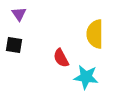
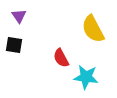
purple triangle: moved 2 px down
yellow semicircle: moved 2 px left, 5 px up; rotated 28 degrees counterclockwise
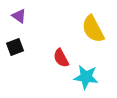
purple triangle: rotated 21 degrees counterclockwise
black square: moved 1 px right, 2 px down; rotated 30 degrees counterclockwise
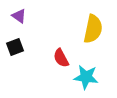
yellow semicircle: rotated 140 degrees counterclockwise
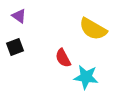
yellow semicircle: rotated 108 degrees clockwise
red semicircle: moved 2 px right
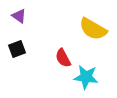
black square: moved 2 px right, 2 px down
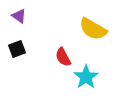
red semicircle: moved 1 px up
cyan star: rotated 30 degrees clockwise
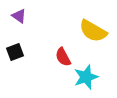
yellow semicircle: moved 2 px down
black square: moved 2 px left, 3 px down
cyan star: rotated 15 degrees clockwise
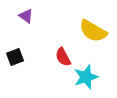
purple triangle: moved 7 px right
black square: moved 5 px down
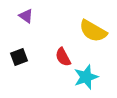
black square: moved 4 px right
